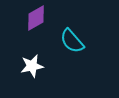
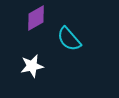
cyan semicircle: moved 3 px left, 2 px up
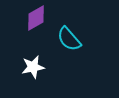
white star: moved 1 px right, 1 px down
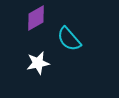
white star: moved 5 px right, 4 px up
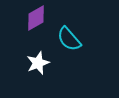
white star: rotated 10 degrees counterclockwise
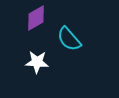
white star: moved 1 px left, 1 px up; rotated 25 degrees clockwise
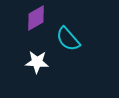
cyan semicircle: moved 1 px left
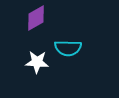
cyan semicircle: moved 9 px down; rotated 48 degrees counterclockwise
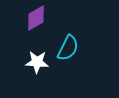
cyan semicircle: rotated 64 degrees counterclockwise
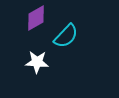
cyan semicircle: moved 2 px left, 12 px up; rotated 16 degrees clockwise
